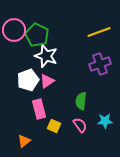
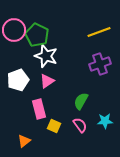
white pentagon: moved 10 px left
green semicircle: rotated 24 degrees clockwise
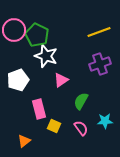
pink triangle: moved 14 px right, 1 px up
pink semicircle: moved 1 px right, 3 px down
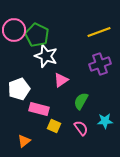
white pentagon: moved 1 px right, 9 px down
pink rectangle: rotated 60 degrees counterclockwise
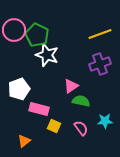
yellow line: moved 1 px right, 2 px down
white star: moved 1 px right, 1 px up
pink triangle: moved 10 px right, 6 px down
green semicircle: rotated 72 degrees clockwise
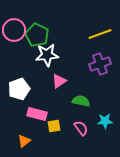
white star: rotated 25 degrees counterclockwise
pink triangle: moved 12 px left, 5 px up
pink rectangle: moved 2 px left, 5 px down
yellow square: rotated 32 degrees counterclockwise
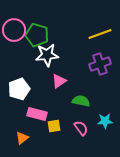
green pentagon: rotated 10 degrees counterclockwise
orange triangle: moved 2 px left, 3 px up
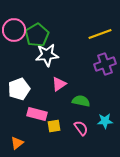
green pentagon: rotated 25 degrees clockwise
purple cross: moved 5 px right
pink triangle: moved 3 px down
orange triangle: moved 5 px left, 5 px down
